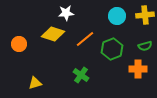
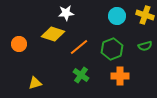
yellow cross: rotated 24 degrees clockwise
orange line: moved 6 px left, 8 px down
orange cross: moved 18 px left, 7 px down
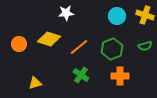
yellow diamond: moved 4 px left, 5 px down
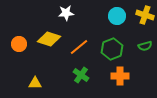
yellow triangle: rotated 16 degrees clockwise
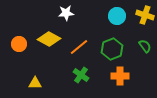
yellow diamond: rotated 10 degrees clockwise
green semicircle: rotated 112 degrees counterclockwise
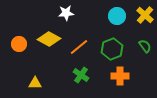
yellow cross: rotated 24 degrees clockwise
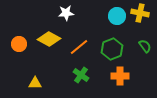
yellow cross: moved 5 px left, 2 px up; rotated 30 degrees counterclockwise
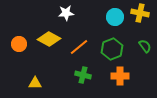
cyan circle: moved 2 px left, 1 px down
green cross: moved 2 px right; rotated 21 degrees counterclockwise
